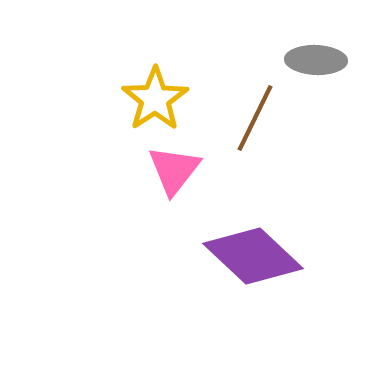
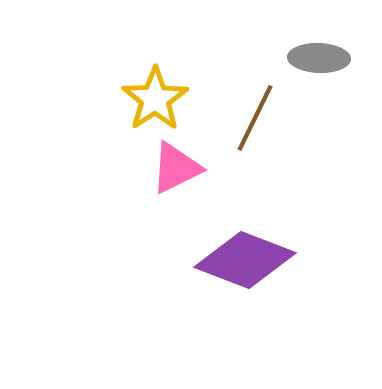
gray ellipse: moved 3 px right, 2 px up
pink triangle: moved 2 px right, 2 px up; rotated 26 degrees clockwise
purple diamond: moved 8 px left, 4 px down; rotated 22 degrees counterclockwise
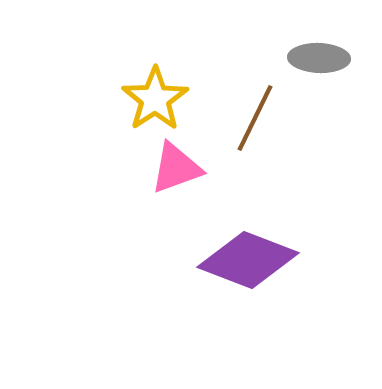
pink triangle: rotated 6 degrees clockwise
purple diamond: moved 3 px right
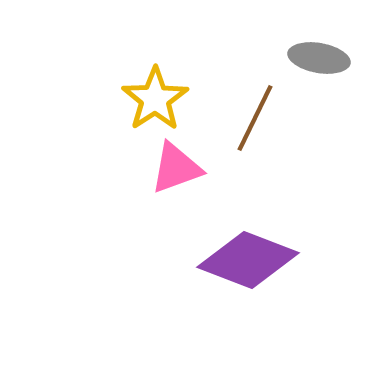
gray ellipse: rotated 8 degrees clockwise
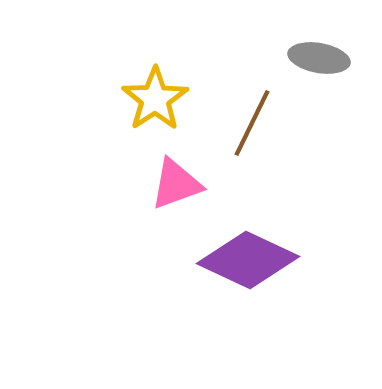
brown line: moved 3 px left, 5 px down
pink triangle: moved 16 px down
purple diamond: rotated 4 degrees clockwise
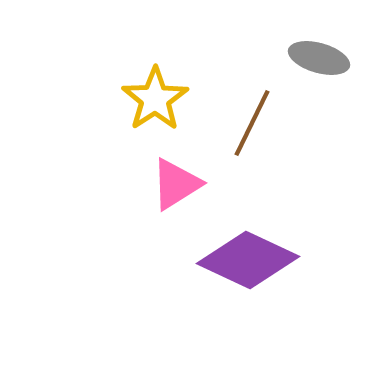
gray ellipse: rotated 6 degrees clockwise
pink triangle: rotated 12 degrees counterclockwise
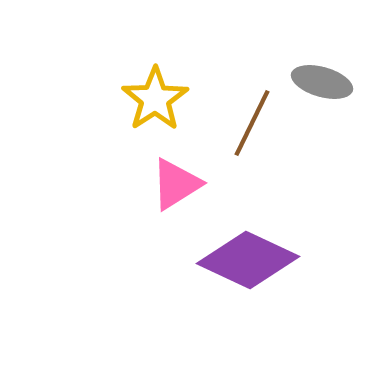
gray ellipse: moved 3 px right, 24 px down
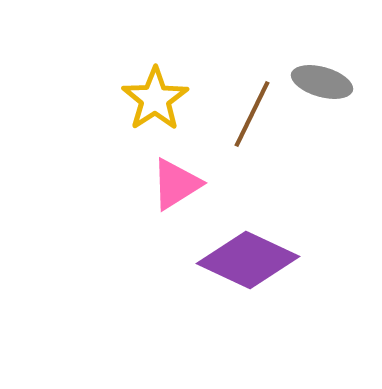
brown line: moved 9 px up
